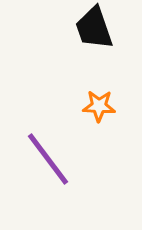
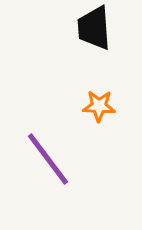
black trapezoid: rotated 15 degrees clockwise
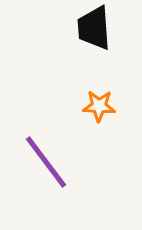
purple line: moved 2 px left, 3 px down
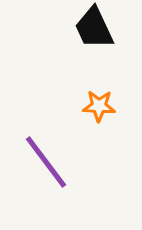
black trapezoid: rotated 21 degrees counterclockwise
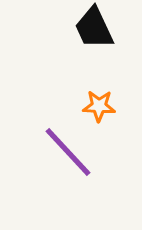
purple line: moved 22 px right, 10 px up; rotated 6 degrees counterclockwise
